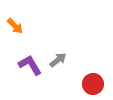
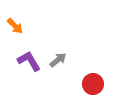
purple L-shape: moved 1 px left, 4 px up
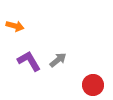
orange arrow: rotated 30 degrees counterclockwise
red circle: moved 1 px down
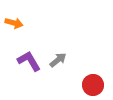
orange arrow: moved 1 px left, 3 px up
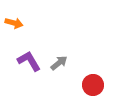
gray arrow: moved 1 px right, 3 px down
